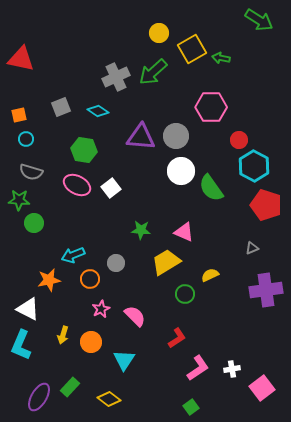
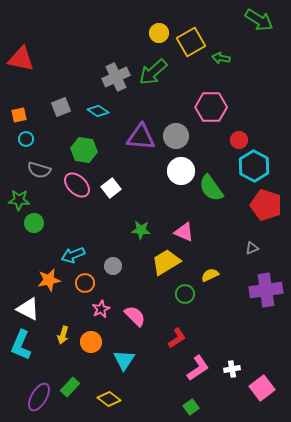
yellow square at (192, 49): moved 1 px left, 7 px up
gray semicircle at (31, 172): moved 8 px right, 2 px up
pink ellipse at (77, 185): rotated 16 degrees clockwise
gray circle at (116, 263): moved 3 px left, 3 px down
orange circle at (90, 279): moved 5 px left, 4 px down
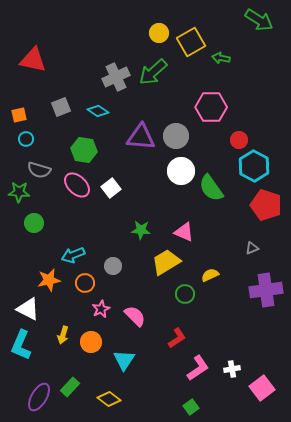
red triangle at (21, 59): moved 12 px right, 1 px down
green star at (19, 200): moved 8 px up
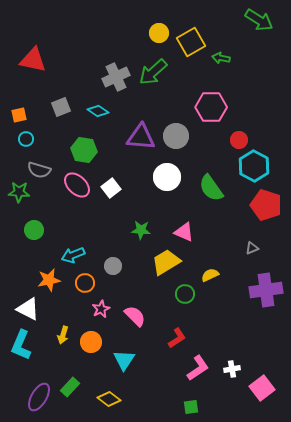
white circle at (181, 171): moved 14 px left, 6 px down
green circle at (34, 223): moved 7 px down
green square at (191, 407): rotated 28 degrees clockwise
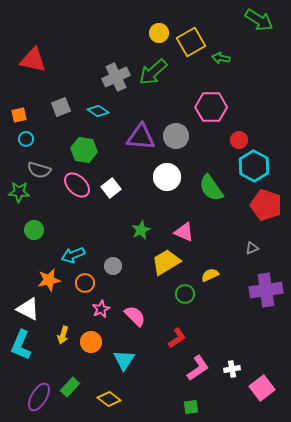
green star at (141, 230): rotated 30 degrees counterclockwise
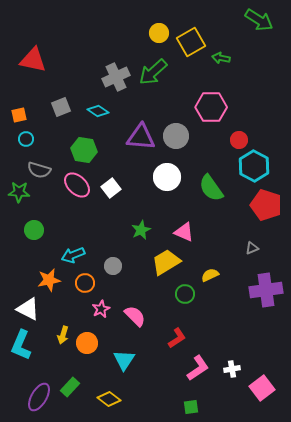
orange circle at (91, 342): moved 4 px left, 1 px down
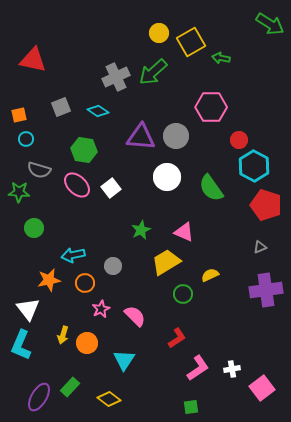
green arrow at (259, 20): moved 11 px right, 4 px down
green circle at (34, 230): moved 2 px up
gray triangle at (252, 248): moved 8 px right, 1 px up
cyan arrow at (73, 255): rotated 10 degrees clockwise
green circle at (185, 294): moved 2 px left
white triangle at (28, 309): rotated 25 degrees clockwise
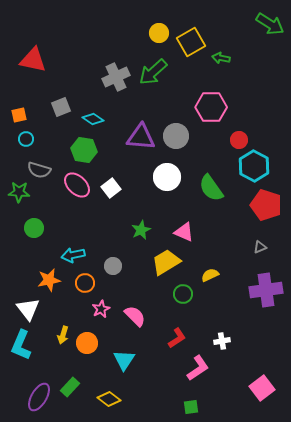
cyan diamond at (98, 111): moved 5 px left, 8 px down
white cross at (232, 369): moved 10 px left, 28 px up
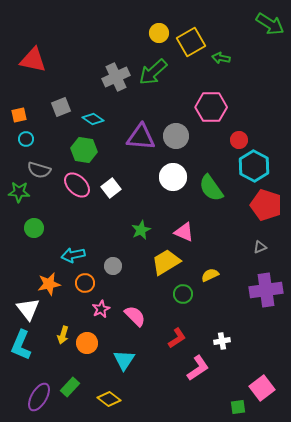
white circle at (167, 177): moved 6 px right
orange star at (49, 280): moved 4 px down
green square at (191, 407): moved 47 px right
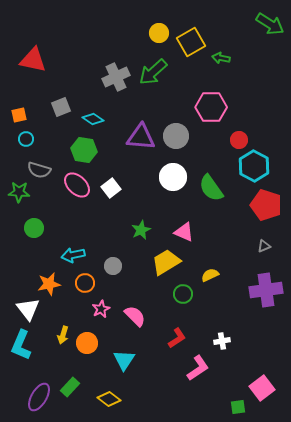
gray triangle at (260, 247): moved 4 px right, 1 px up
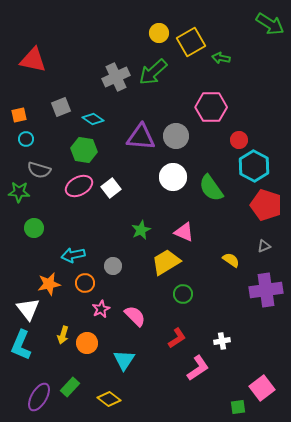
pink ellipse at (77, 185): moved 2 px right, 1 px down; rotated 72 degrees counterclockwise
yellow semicircle at (210, 275): moved 21 px right, 15 px up; rotated 60 degrees clockwise
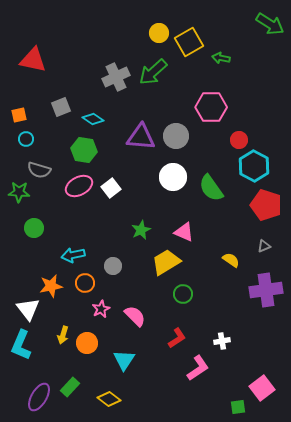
yellow square at (191, 42): moved 2 px left
orange star at (49, 284): moved 2 px right, 2 px down
